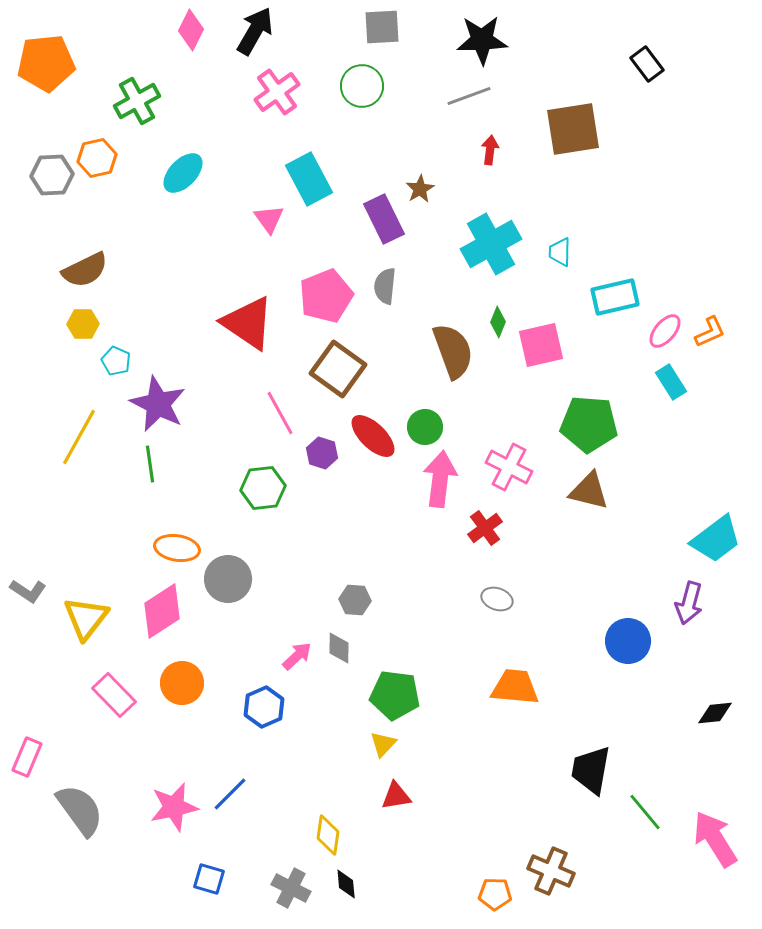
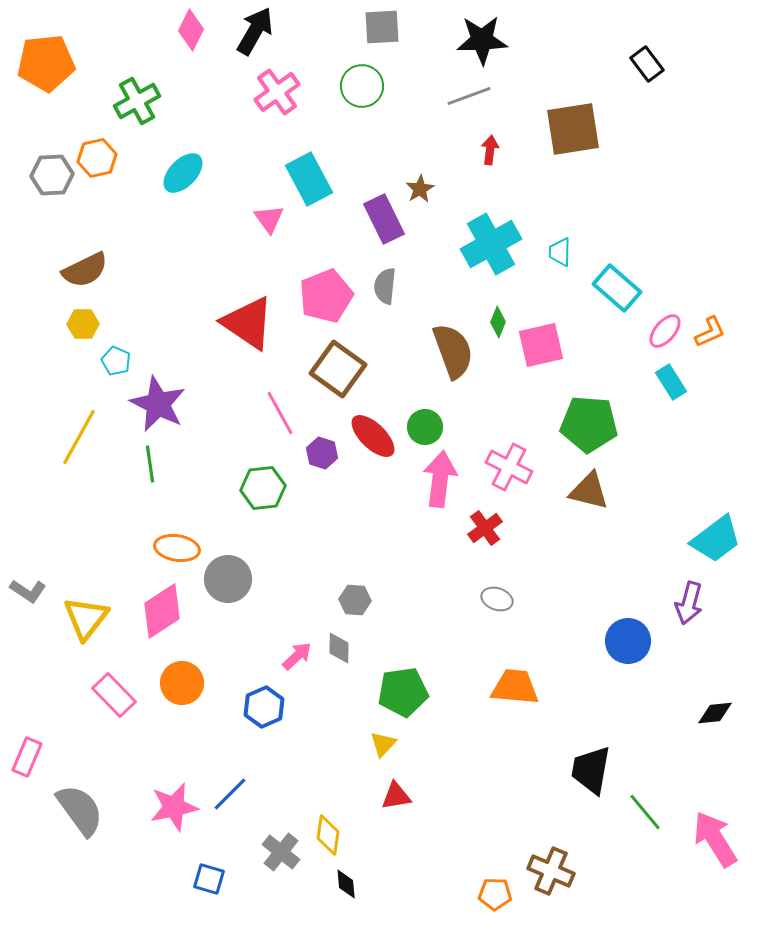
cyan rectangle at (615, 297): moved 2 px right, 9 px up; rotated 54 degrees clockwise
green pentagon at (395, 695): moved 8 px right, 3 px up; rotated 15 degrees counterclockwise
gray cross at (291, 888): moved 10 px left, 36 px up; rotated 12 degrees clockwise
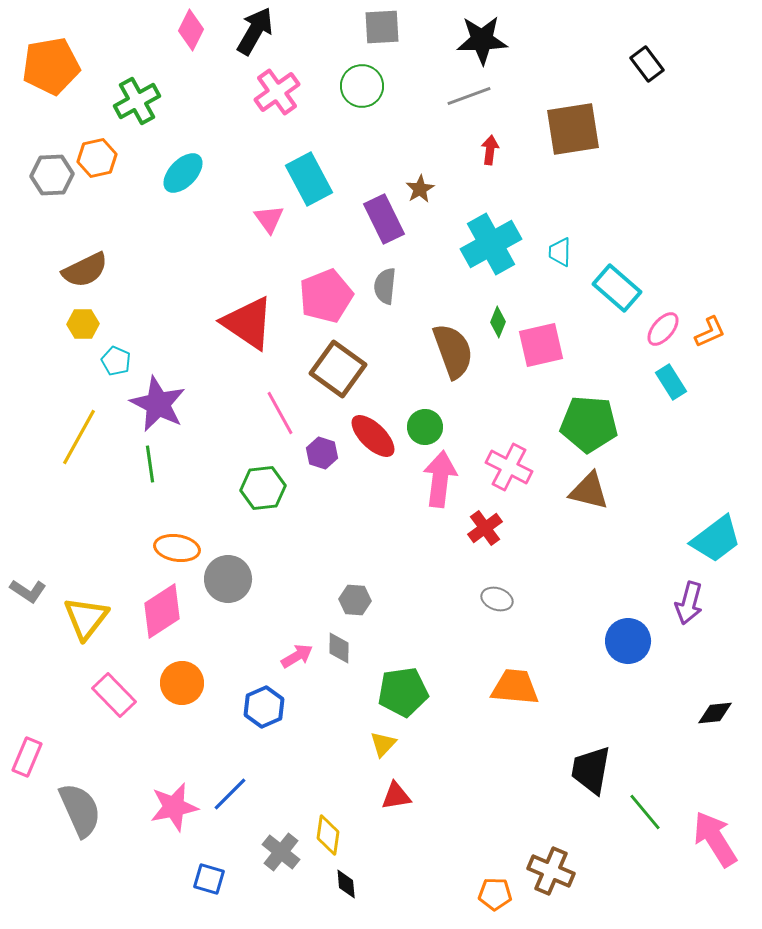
orange pentagon at (46, 63): moved 5 px right, 3 px down; rotated 4 degrees counterclockwise
pink ellipse at (665, 331): moved 2 px left, 2 px up
pink arrow at (297, 656): rotated 12 degrees clockwise
gray semicircle at (80, 810): rotated 12 degrees clockwise
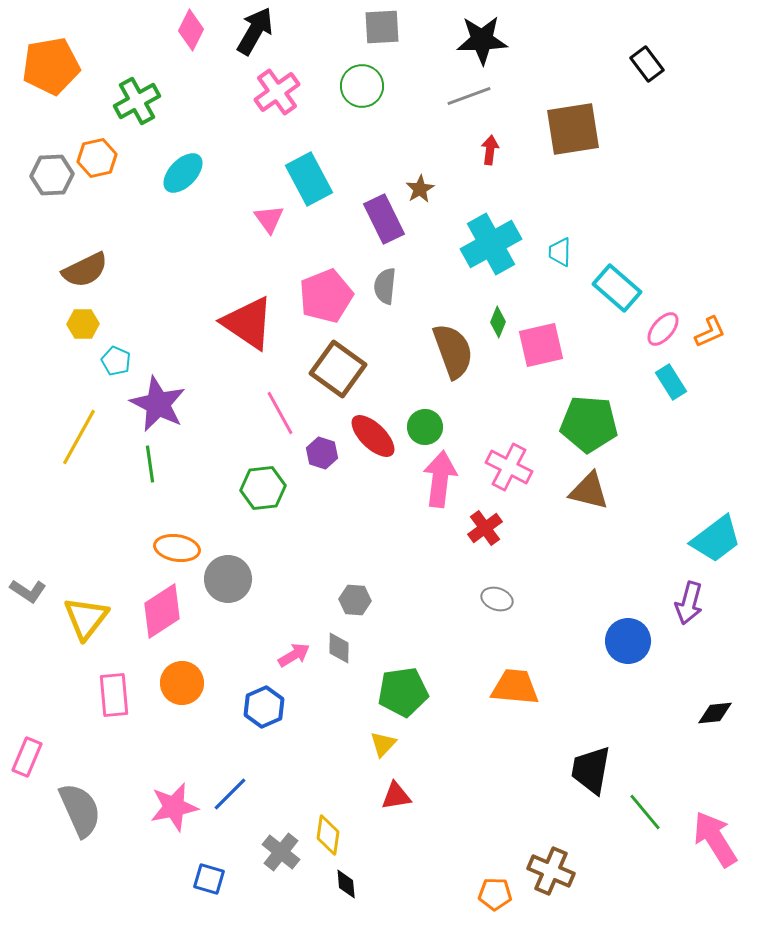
pink arrow at (297, 656): moved 3 px left, 1 px up
pink rectangle at (114, 695): rotated 39 degrees clockwise
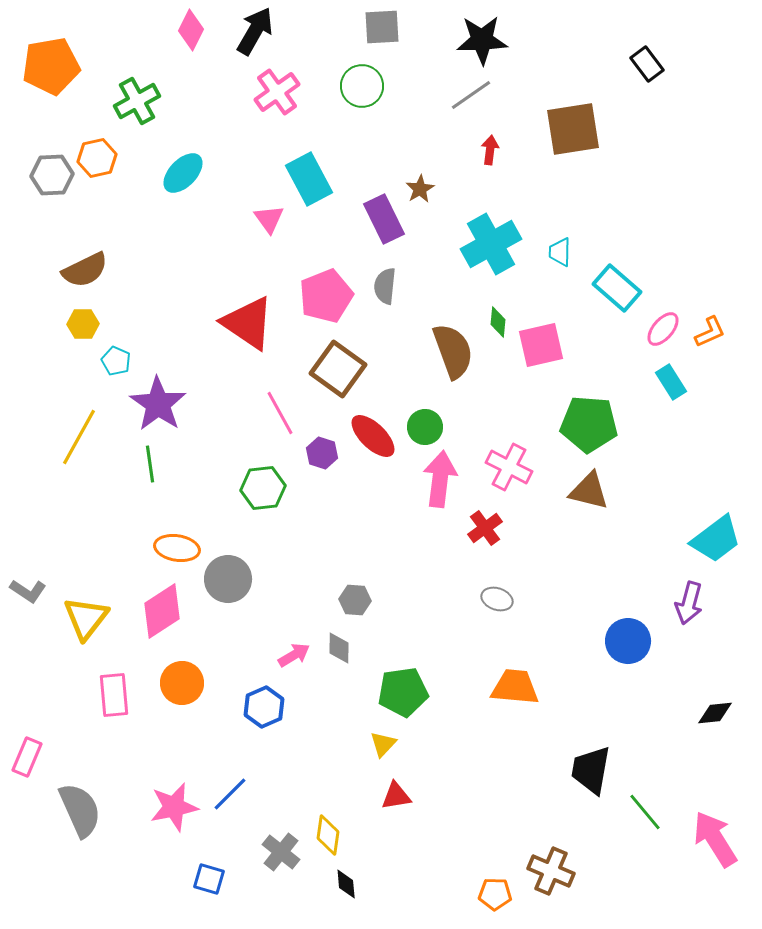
gray line at (469, 96): moved 2 px right, 1 px up; rotated 15 degrees counterclockwise
green diamond at (498, 322): rotated 16 degrees counterclockwise
purple star at (158, 404): rotated 8 degrees clockwise
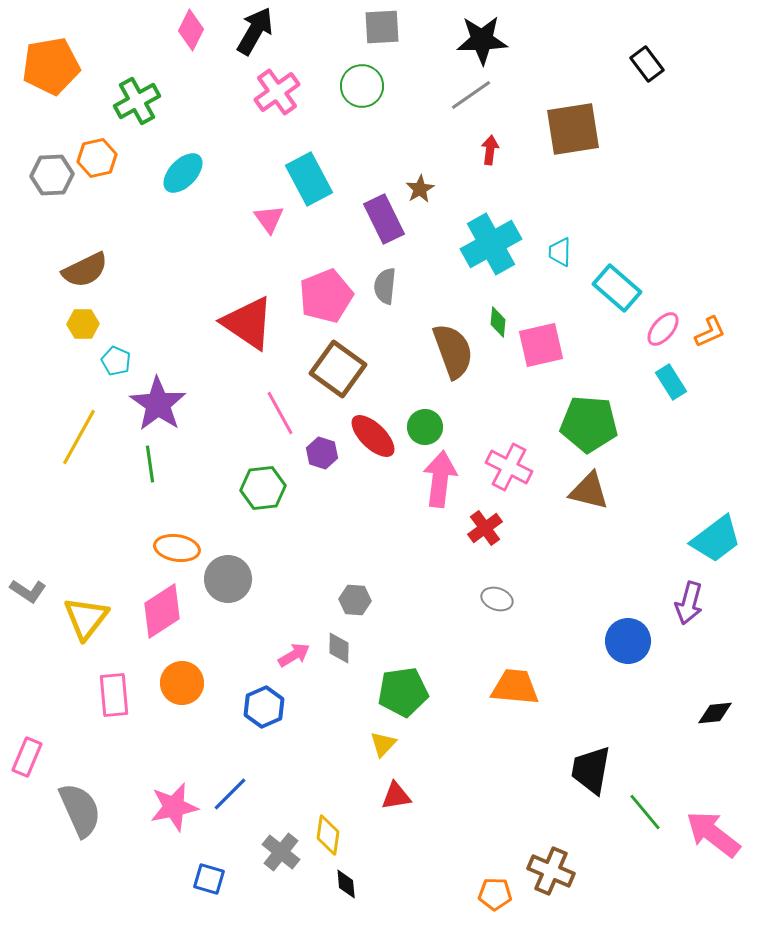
pink arrow at (715, 839): moved 2 px left, 5 px up; rotated 20 degrees counterclockwise
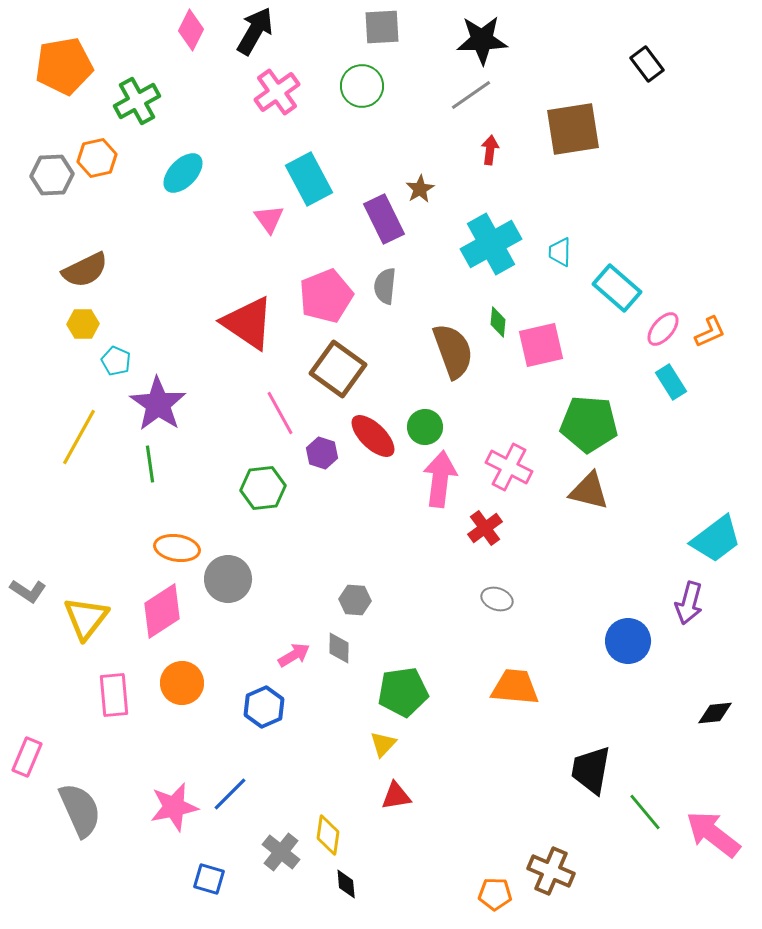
orange pentagon at (51, 66): moved 13 px right
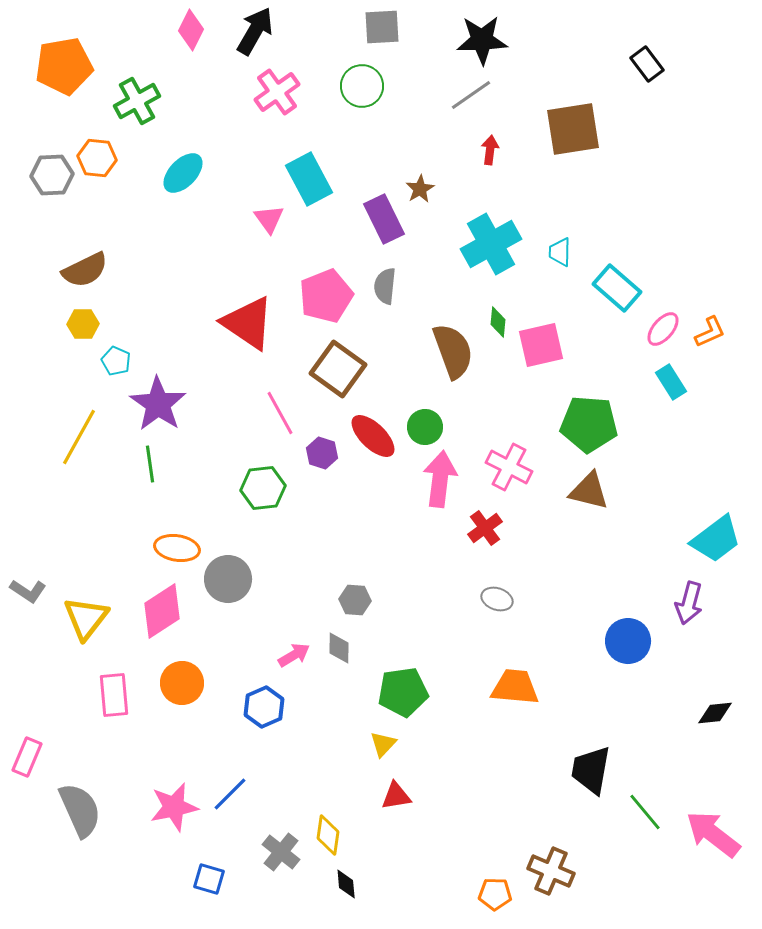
orange hexagon at (97, 158): rotated 18 degrees clockwise
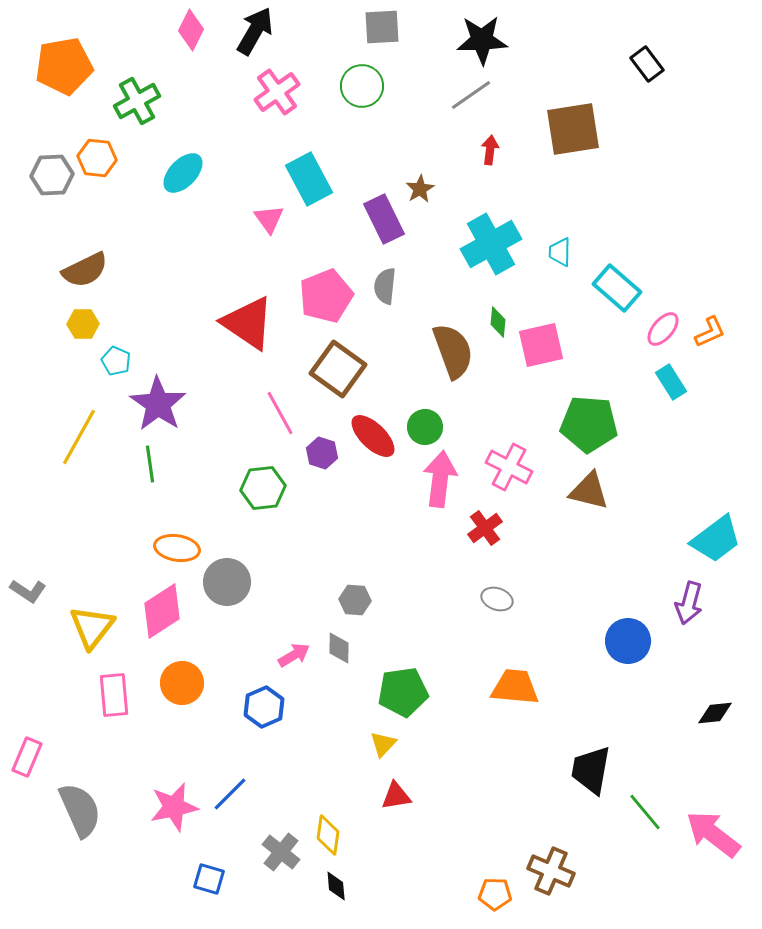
gray circle at (228, 579): moved 1 px left, 3 px down
yellow triangle at (86, 618): moved 6 px right, 9 px down
black diamond at (346, 884): moved 10 px left, 2 px down
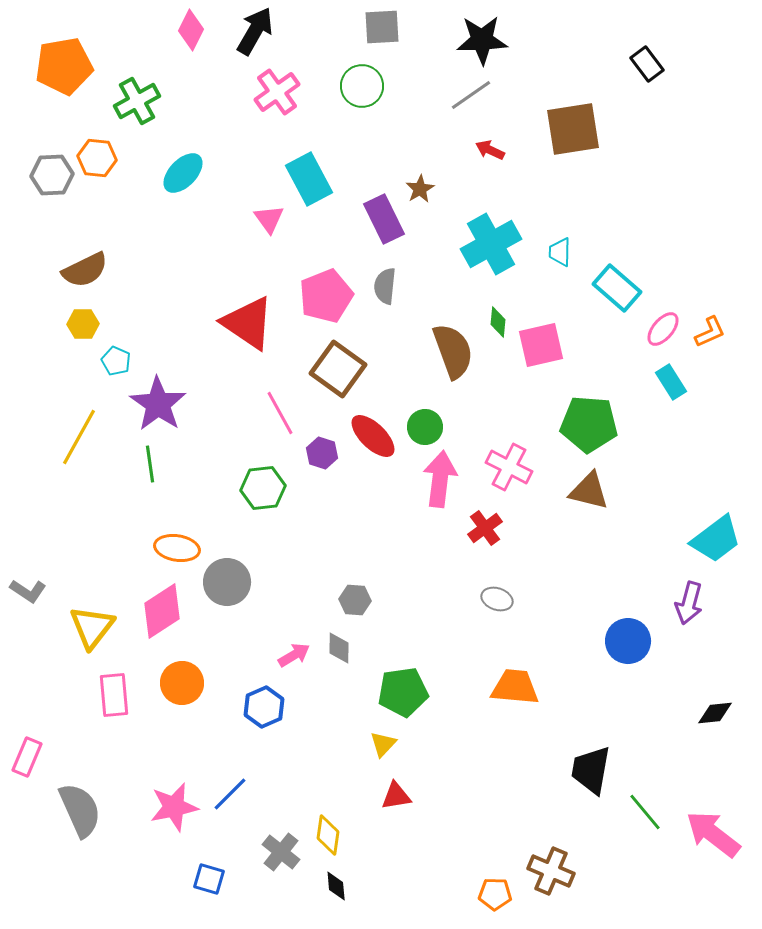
red arrow at (490, 150): rotated 72 degrees counterclockwise
